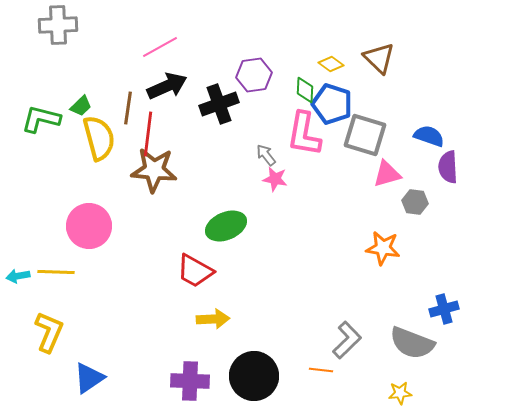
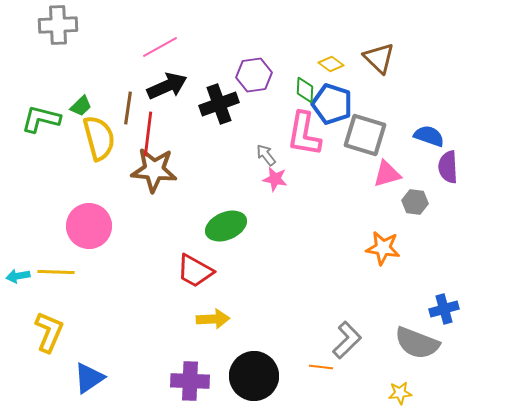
gray semicircle: moved 5 px right
orange line: moved 3 px up
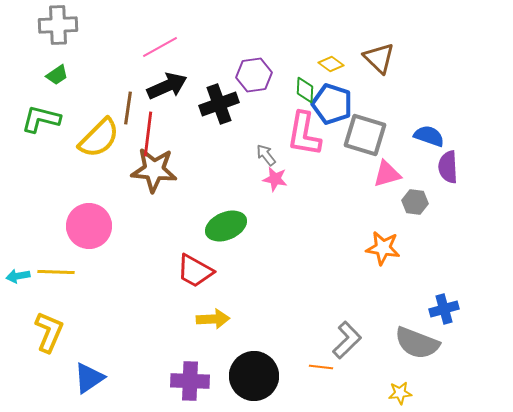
green trapezoid: moved 24 px left, 31 px up; rotated 10 degrees clockwise
yellow semicircle: rotated 60 degrees clockwise
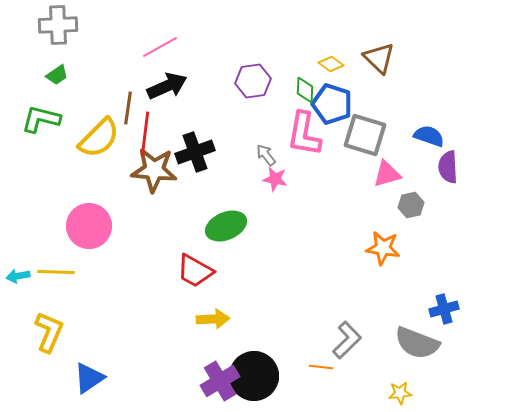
purple hexagon: moved 1 px left, 6 px down
black cross: moved 24 px left, 48 px down
red line: moved 3 px left
gray hexagon: moved 4 px left, 3 px down; rotated 20 degrees counterclockwise
purple cross: moved 30 px right; rotated 33 degrees counterclockwise
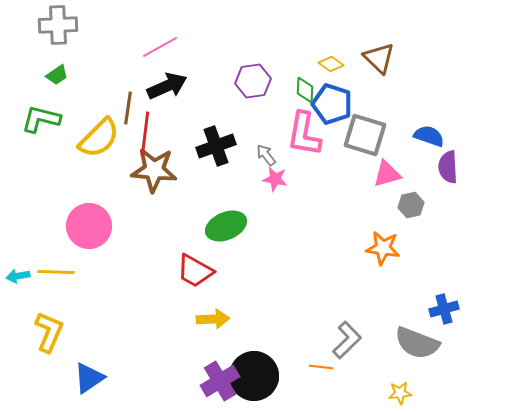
black cross: moved 21 px right, 6 px up
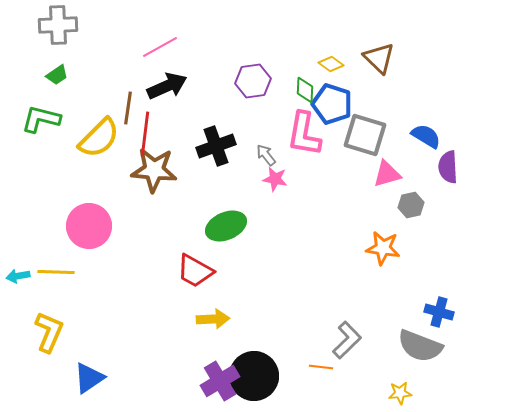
blue semicircle: moved 3 px left; rotated 12 degrees clockwise
blue cross: moved 5 px left, 3 px down; rotated 32 degrees clockwise
gray semicircle: moved 3 px right, 3 px down
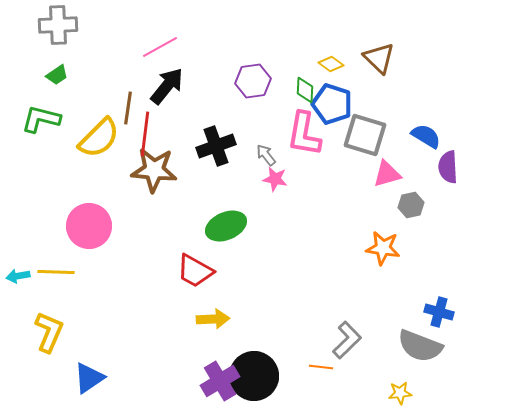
black arrow: rotated 27 degrees counterclockwise
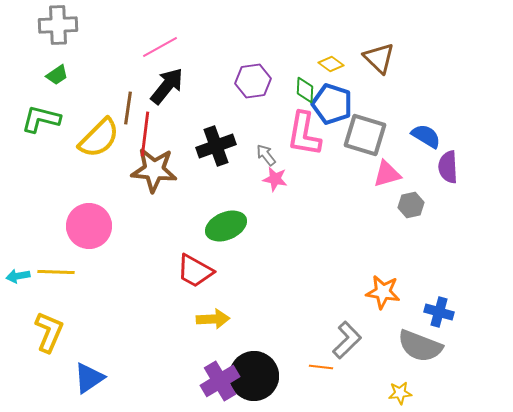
orange star: moved 44 px down
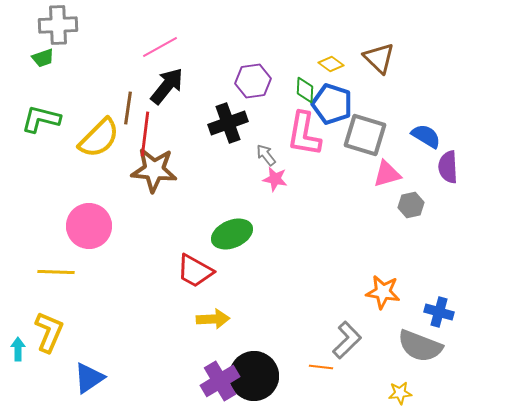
green trapezoid: moved 14 px left, 17 px up; rotated 15 degrees clockwise
black cross: moved 12 px right, 23 px up
green ellipse: moved 6 px right, 8 px down
cyan arrow: moved 73 px down; rotated 100 degrees clockwise
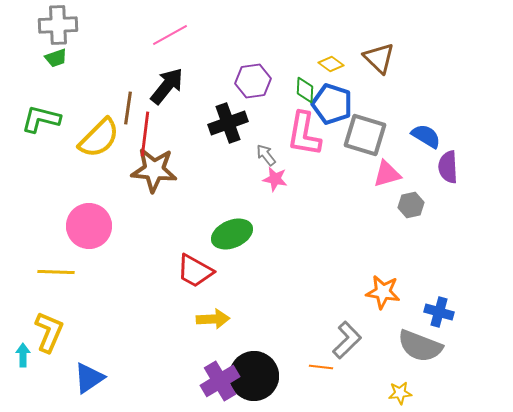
pink line: moved 10 px right, 12 px up
green trapezoid: moved 13 px right
cyan arrow: moved 5 px right, 6 px down
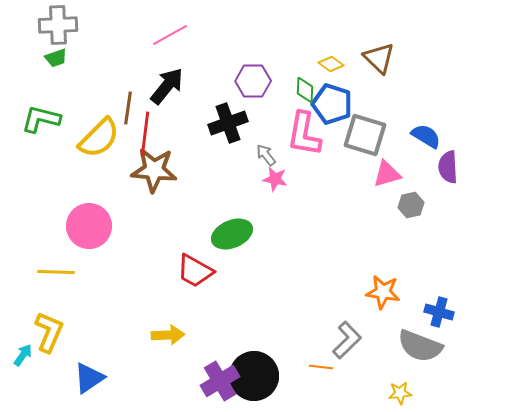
purple hexagon: rotated 8 degrees clockwise
yellow arrow: moved 45 px left, 16 px down
cyan arrow: rotated 35 degrees clockwise
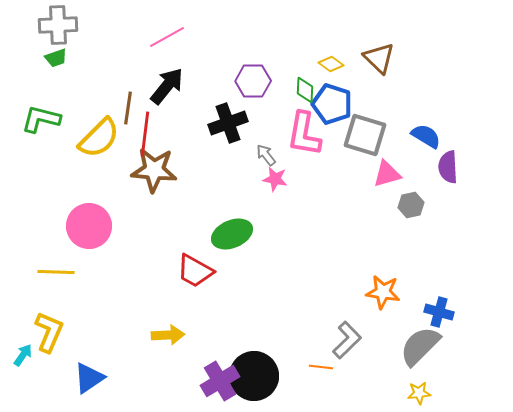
pink line: moved 3 px left, 2 px down
gray semicircle: rotated 114 degrees clockwise
yellow star: moved 19 px right
